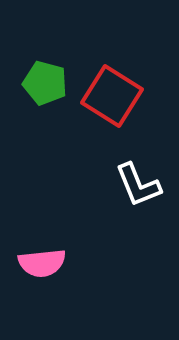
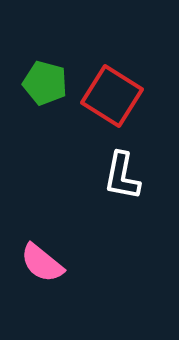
white L-shape: moved 16 px left, 9 px up; rotated 33 degrees clockwise
pink semicircle: rotated 45 degrees clockwise
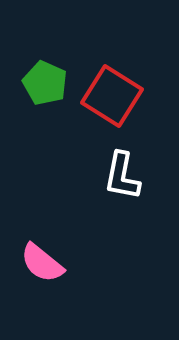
green pentagon: rotated 9 degrees clockwise
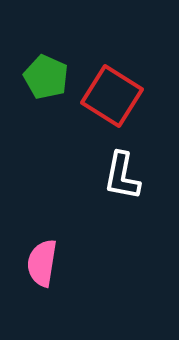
green pentagon: moved 1 px right, 6 px up
pink semicircle: rotated 60 degrees clockwise
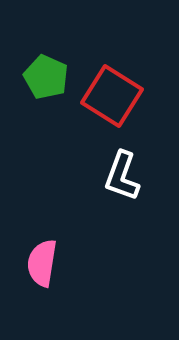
white L-shape: rotated 9 degrees clockwise
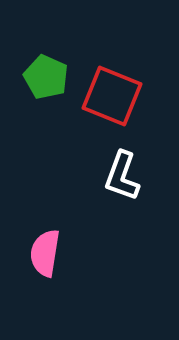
red square: rotated 10 degrees counterclockwise
pink semicircle: moved 3 px right, 10 px up
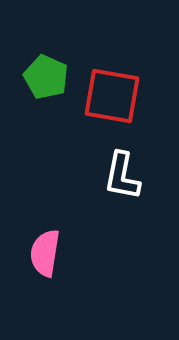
red square: rotated 12 degrees counterclockwise
white L-shape: rotated 9 degrees counterclockwise
